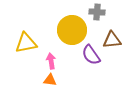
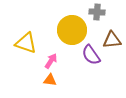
yellow triangle: rotated 30 degrees clockwise
pink arrow: rotated 42 degrees clockwise
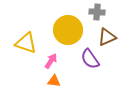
yellow circle: moved 4 px left
brown triangle: moved 5 px left, 3 px up; rotated 18 degrees counterclockwise
purple semicircle: moved 1 px left, 4 px down
orange triangle: moved 4 px right, 1 px down
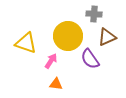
gray cross: moved 3 px left, 2 px down
yellow circle: moved 6 px down
orange triangle: moved 2 px right, 3 px down
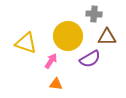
brown triangle: rotated 24 degrees clockwise
purple semicircle: rotated 85 degrees counterclockwise
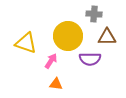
purple semicircle: rotated 30 degrees clockwise
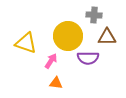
gray cross: moved 1 px down
purple semicircle: moved 2 px left, 1 px up
orange triangle: moved 1 px up
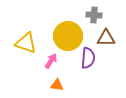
brown triangle: moved 1 px left, 1 px down
purple semicircle: rotated 85 degrees counterclockwise
orange triangle: moved 1 px right, 2 px down
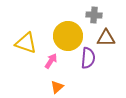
orange triangle: moved 2 px down; rotated 48 degrees counterclockwise
